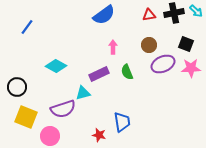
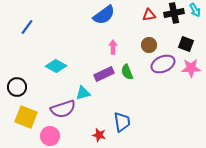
cyan arrow: moved 1 px left, 1 px up; rotated 16 degrees clockwise
purple rectangle: moved 5 px right
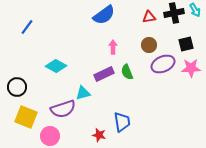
red triangle: moved 2 px down
black square: rotated 35 degrees counterclockwise
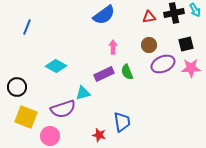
blue line: rotated 14 degrees counterclockwise
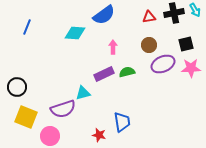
cyan diamond: moved 19 px right, 33 px up; rotated 25 degrees counterclockwise
green semicircle: rotated 98 degrees clockwise
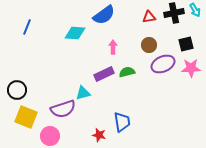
black circle: moved 3 px down
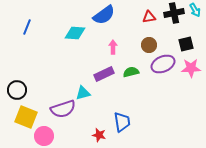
green semicircle: moved 4 px right
pink circle: moved 6 px left
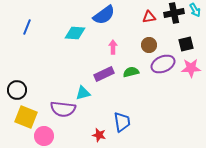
purple semicircle: rotated 25 degrees clockwise
